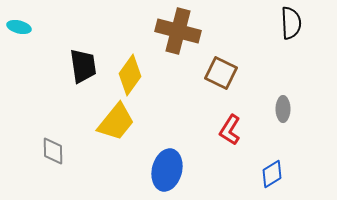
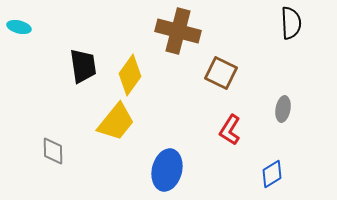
gray ellipse: rotated 10 degrees clockwise
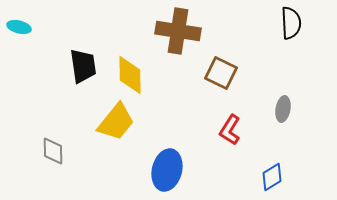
brown cross: rotated 6 degrees counterclockwise
yellow diamond: rotated 36 degrees counterclockwise
blue diamond: moved 3 px down
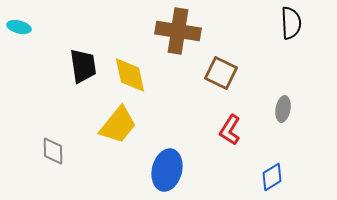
yellow diamond: rotated 12 degrees counterclockwise
yellow trapezoid: moved 2 px right, 3 px down
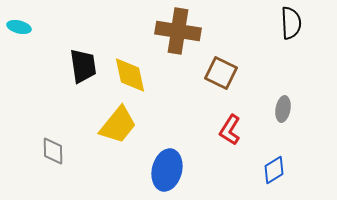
blue diamond: moved 2 px right, 7 px up
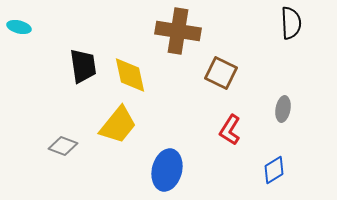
gray diamond: moved 10 px right, 5 px up; rotated 68 degrees counterclockwise
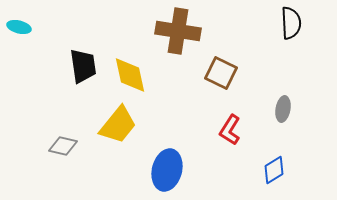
gray diamond: rotated 8 degrees counterclockwise
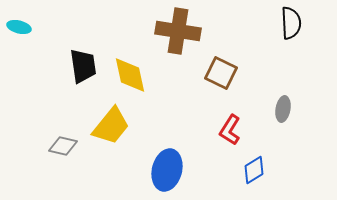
yellow trapezoid: moved 7 px left, 1 px down
blue diamond: moved 20 px left
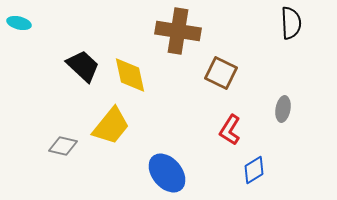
cyan ellipse: moved 4 px up
black trapezoid: rotated 39 degrees counterclockwise
blue ellipse: moved 3 px down; rotated 54 degrees counterclockwise
